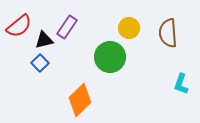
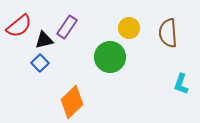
orange diamond: moved 8 px left, 2 px down
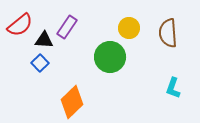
red semicircle: moved 1 px right, 1 px up
black triangle: rotated 18 degrees clockwise
cyan L-shape: moved 8 px left, 4 px down
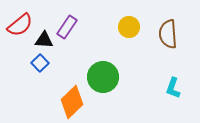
yellow circle: moved 1 px up
brown semicircle: moved 1 px down
green circle: moved 7 px left, 20 px down
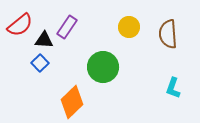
green circle: moved 10 px up
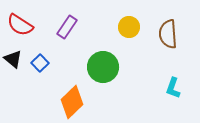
red semicircle: rotated 72 degrees clockwise
black triangle: moved 31 px left, 19 px down; rotated 36 degrees clockwise
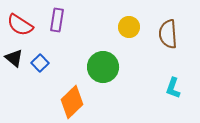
purple rectangle: moved 10 px left, 7 px up; rotated 25 degrees counterclockwise
black triangle: moved 1 px right, 1 px up
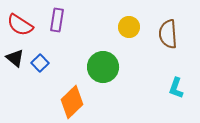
black triangle: moved 1 px right
cyan L-shape: moved 3 px right
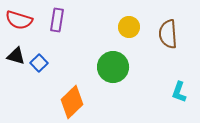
red semicircle: moved 1 px left, 5 px up; rotated 16 degrees counterclockwise
black triangle: moved 1 px right, 2 px up; rotated 24 degrees counterclockwise
blue square: moved 1 px left
green circle: moved 10 px right
cyan L-shape: moved 3 px right, 4 px down
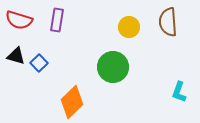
brown semicircle: moved 12 px up
